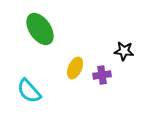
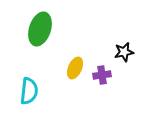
green ellipse: rotated 52 degrees clockwise
black star: moved 1 px down; rotated 18 degrees counterclockwise
cyan semicircle: rotated 132 degrees counterclockwise
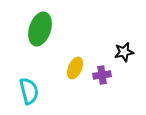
cyan semicircle: rotated 20 degrees counterclockwise
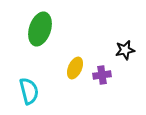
black star: moved 1 px right, 2 px up
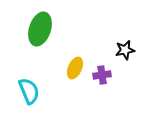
cyan semicircle: rotated 8 degrees counterclockwise
